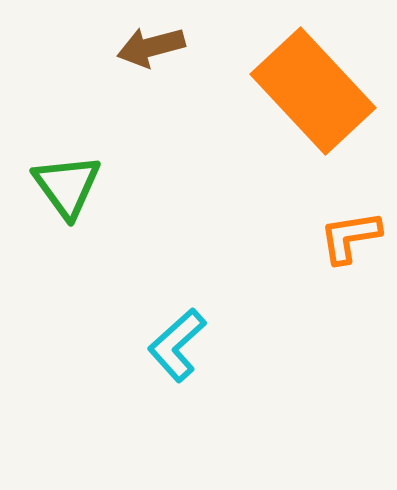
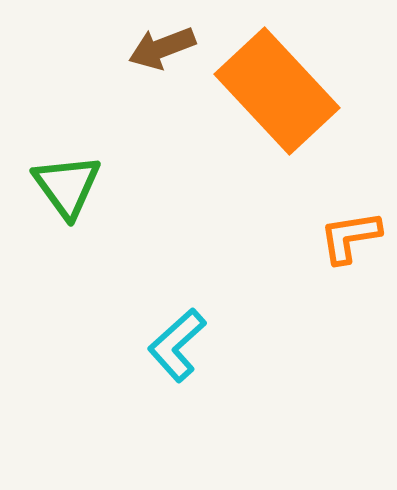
brown arrow: moved 11 px right, 1 px down; rotated 6 degrees counterclockwise
orange rectangle: moved 36 px left
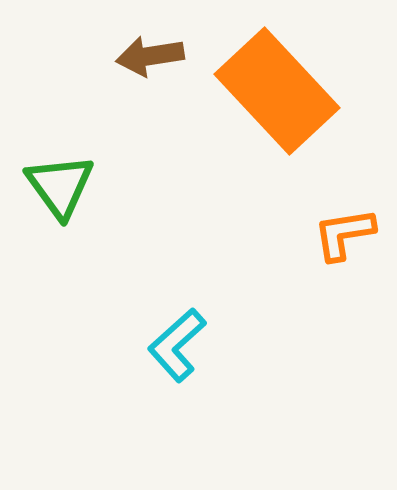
brown arrow: moved 12 px left, 8 px down; rotated 12 degrees clockwise
green triangle: moved 7 px left
orange L-shape: moved 6 px left, 3 px up
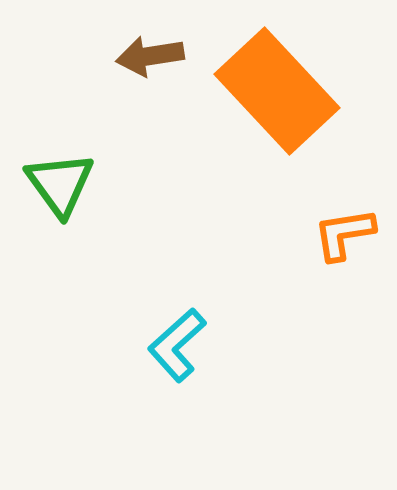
green triangle: moved 2 px up
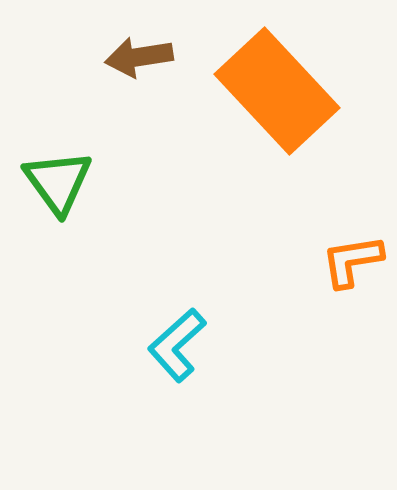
brown arrow: moved 11 px left, 1 px down
green triangle: moved 2 px left, 2 px up
orange L-shape: moved 8 px right, 27 px down
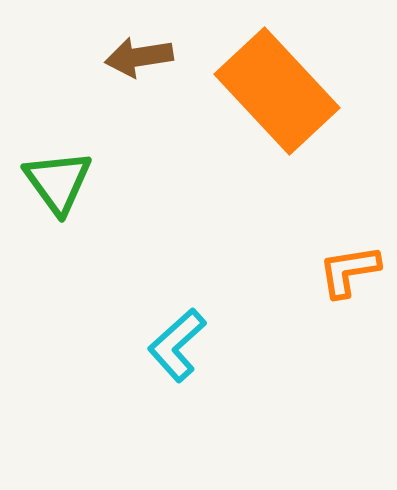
orange L-shape: moved 3 px left, 10 px down
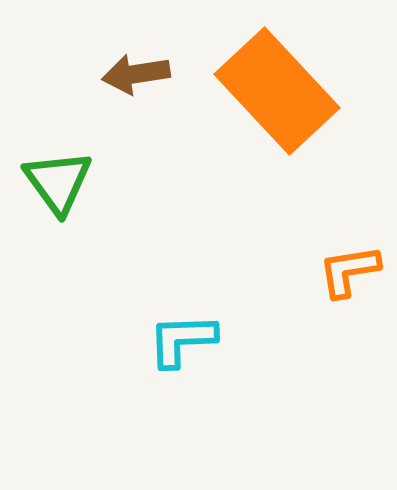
brown arrow: moved 3 px left, 17 px down
cyan L-shape: moved 5 px right, 5 px up; rotated 40 degrees clockwise
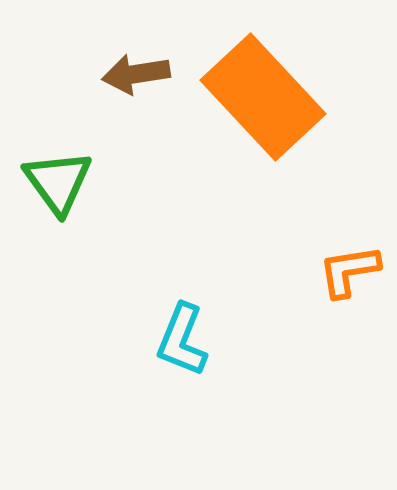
orange rectangle: moved 14 px left, 6 px down
cyan L-shape: rotated 66 degrees counterclockwise
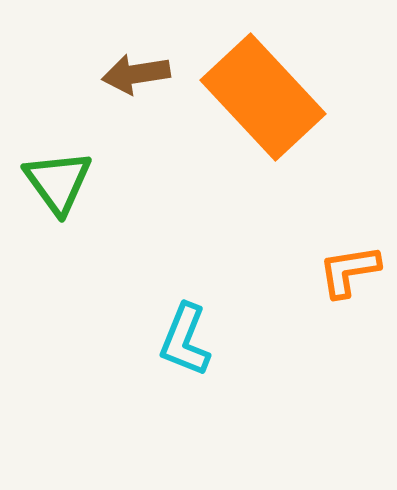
cyan L-shape: moved 3 px right
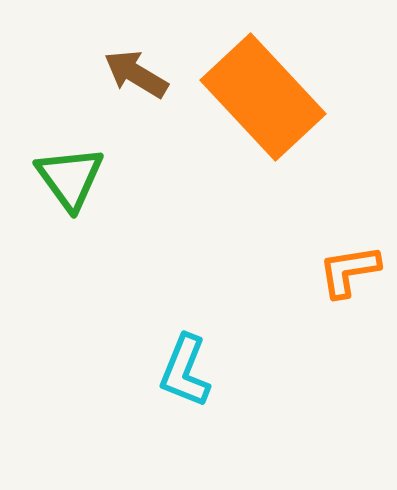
brown arrow: rotated 40 degrees clockwise
green triangle: moved 12 px right, 4 px up
cyan L-shape: moved 31 px down
